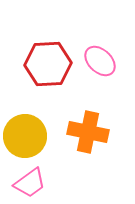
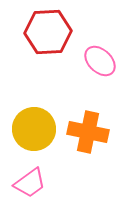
red hexagon: moved 32 px up
yellow circle: moved 9 px right, 7 px up
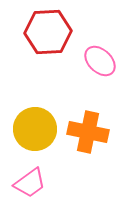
yellow circle: moved 1 px right
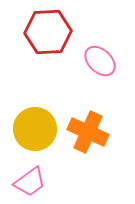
orange cross: rotated 12 degrees clockwise
pink trapezoid: moved 1 px up
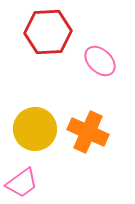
pink trapezoid: moved 8 px left, 1 px down
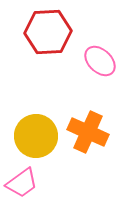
yellow circle: moved 1 px right, 7 px down
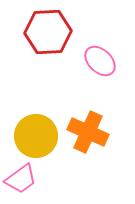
pink trapezoid: moved 1 px left, 4 px up
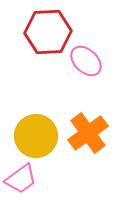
pink ellipse: moved 14 px left
orange cross: moved 1 px down; rotated 30 degrees clockwise
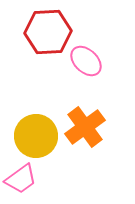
orange cross: moved 3 px left, 6 px up
